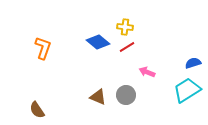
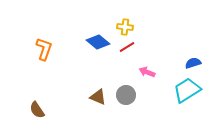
orange L-shape: moved 1 px right, 1 px down
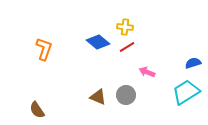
cyan trapezoid: moved 1 px left, 2 px down
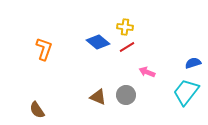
cyan trapezoid: rotated 20 degrees counterclockwise
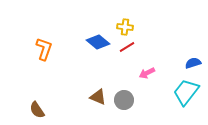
pink arrow: moved 1 px down; rotated 49 degrees counterclockwise
gray circle: moved 2 px left, 5 px down
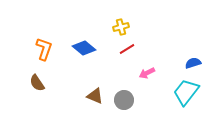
yellow cross: moved 4 px left; rotated 21 degrees counterclockwise
blue diamond: moved 14 px left, 6 px down
red line: moved 2 px down
brown triangle: moved 3 px left, 1 px up
brown semicircle: moved 27 px up
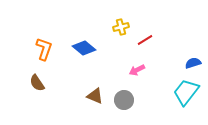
red line: moved 18 px right, 9 px up
pink arrow: moved 10 px left, 3 px up
